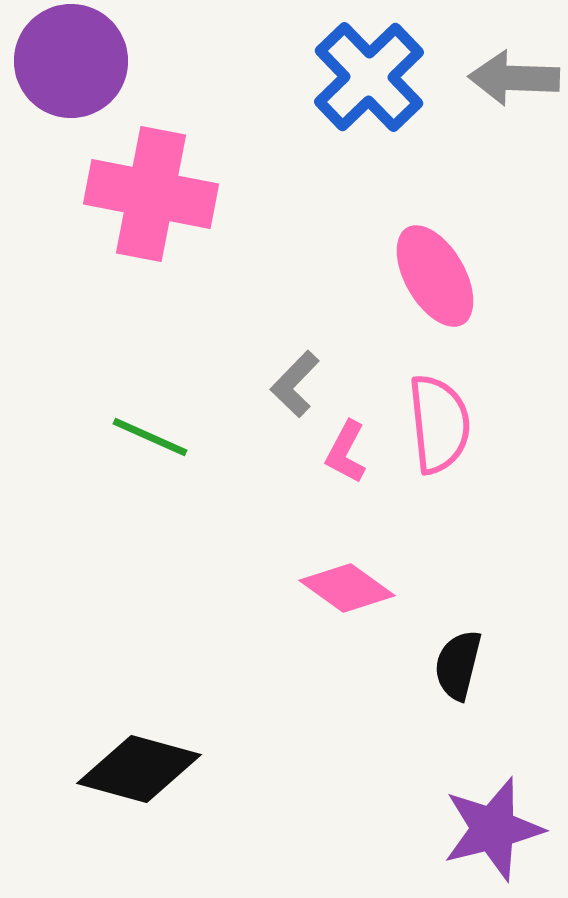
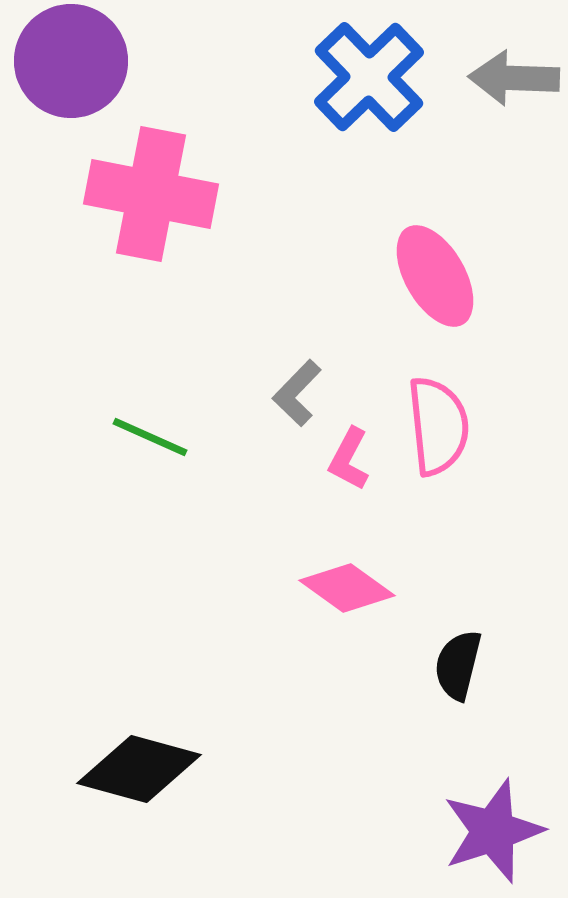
gray L-shape: moved 2 px right, 9 px down
pink semicircle: moved 1 px left, 2 px down
pink L-shape: moved 3 px right, 7 px down
purple star: moved 2 px down; rotated 4 degrees counterclockwise
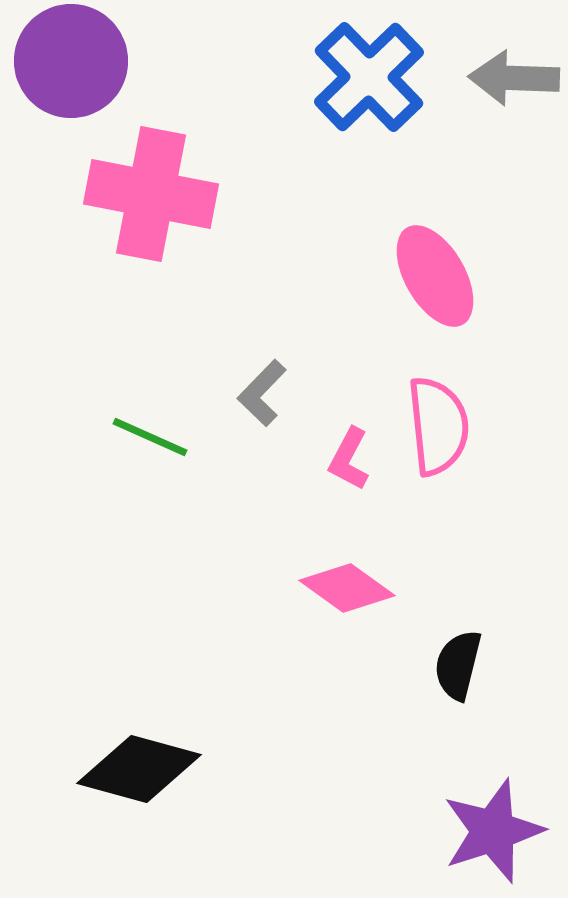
gray L-shape: moved 35 px left
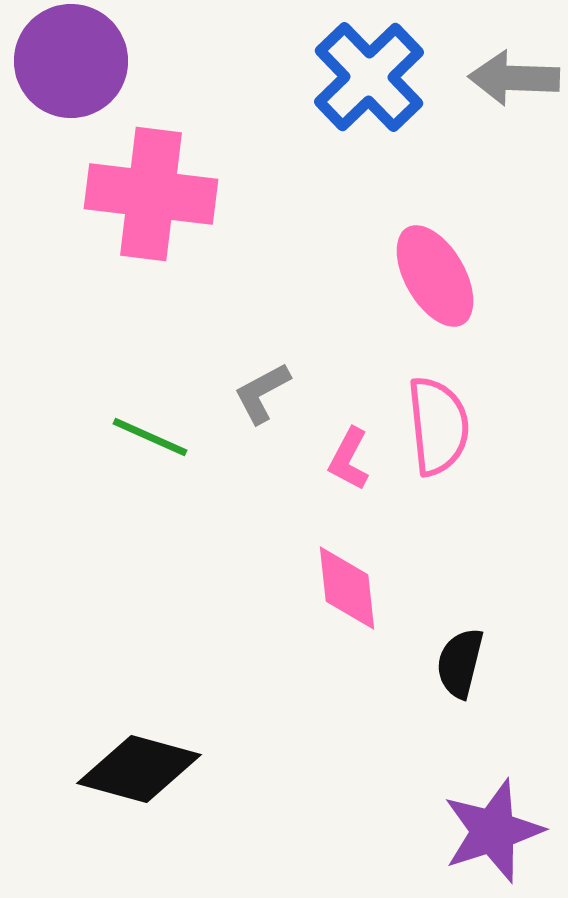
pink cross: rotated 4 degrees counterclockwise
gray L-shape: rotated 18 degrees clockwise
pink diamond: rotated 48 degrees clockwise
black semicircle: moved 2 px right, 2 px up
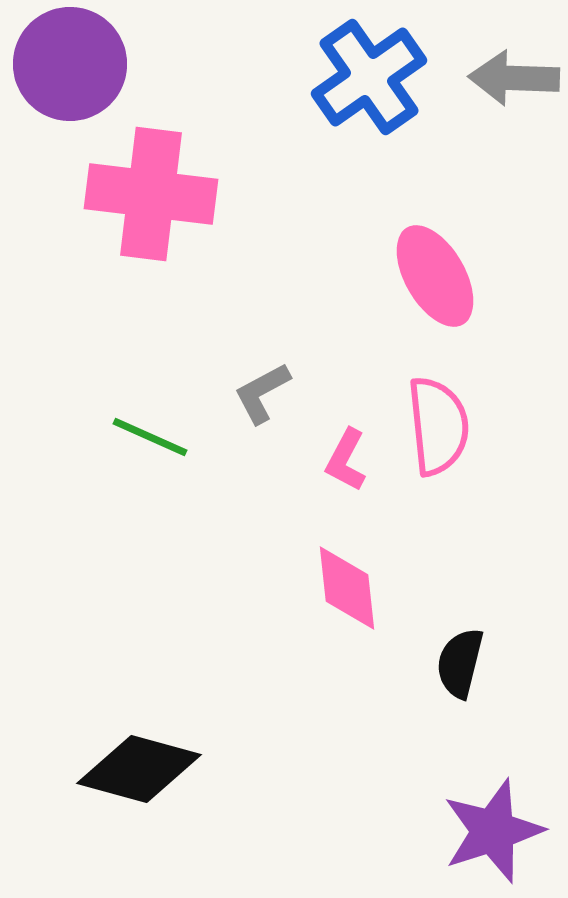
purple circle: moved 1 px left, 3 px down
blue cross: rotated 9 degrees clockwise
pink L-shape: moved 3 px left, 1 px down
